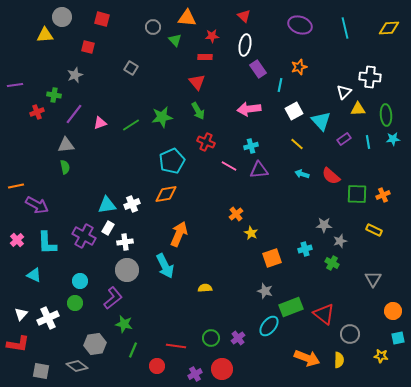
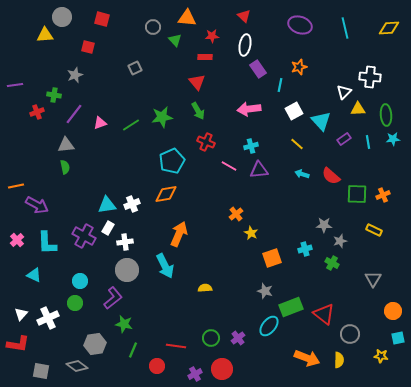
gray square at (131, 68): moved 4 px right; rotated 32 degrees clockwise
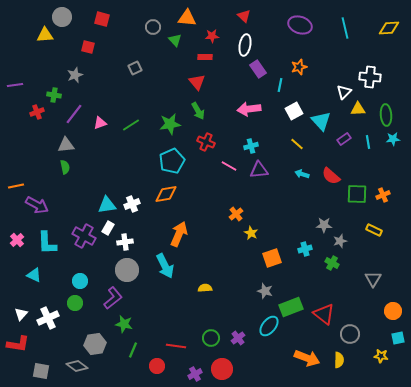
green star at (162, 117): moved 8 px right, 7 px down
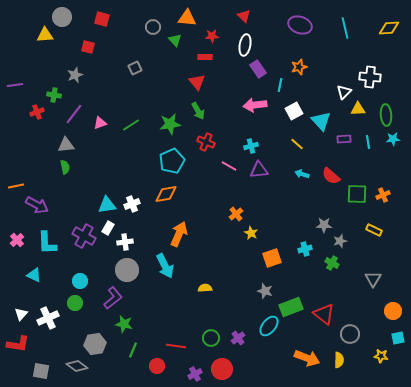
pink arrow at (249, 109): moved 6 px right, 4 px up
purple rectangle at (344, 139): rotated 32 degrees clockwise
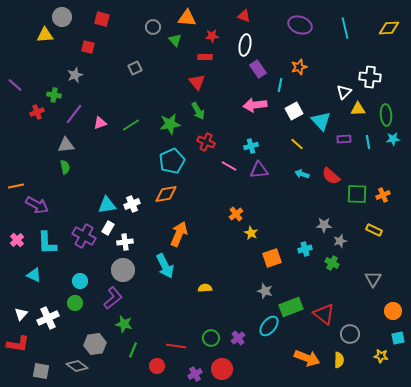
red triangle at (244, 16): rotated 24 degrees counterclockwise
purple line at (15, 85): rotated 49 degrees clockwise
gray circle at (127, 270): moved 4 px left
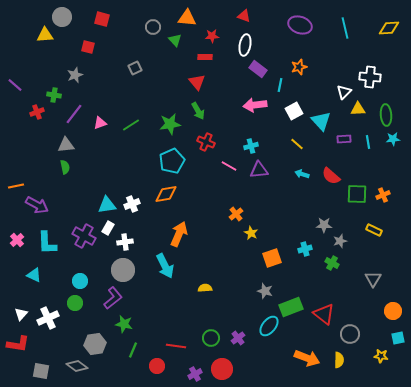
purple rectangle at (258, 69): rotated 18 degrees counterclockwise
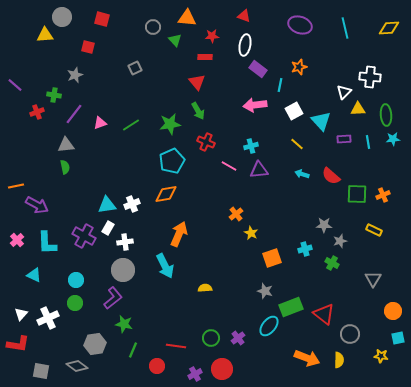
cyan circle at (80, 281): moved 4 px left, 1 px up
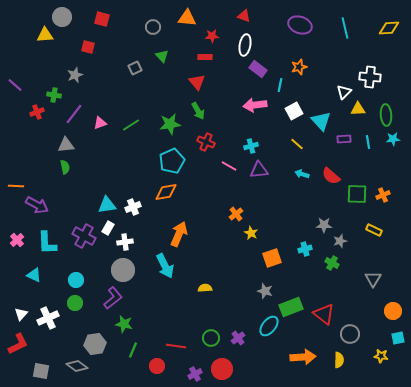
green triangle at (175, 40): moved 13 px left, 16 px down
orange line at (16, 186): rotated 14 degrees clockwise
orange diamond at (166, 194): moved 2 px up
white cross at (132, 204): moved 1 px right, 3 px down
red L-shape at (18, 344): rotated 35 degrees counterclockwise
orange arrow at (307, 358): moved 4 px left, 1 px up; rotated 25 degrees counterclockwise
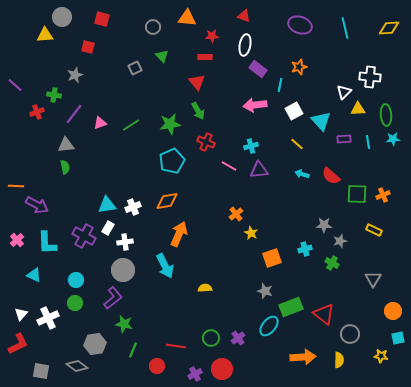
orange diamond at (166, 192): moved 1 px right, 9 px down
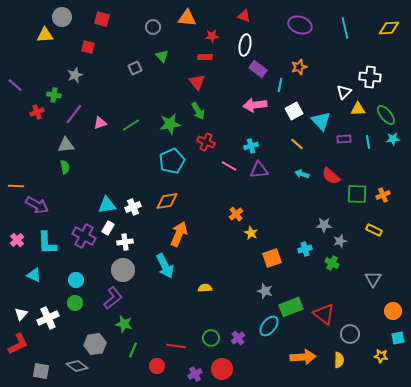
green ellipse at (386, 115): rotated 35 degrees counterclockwise
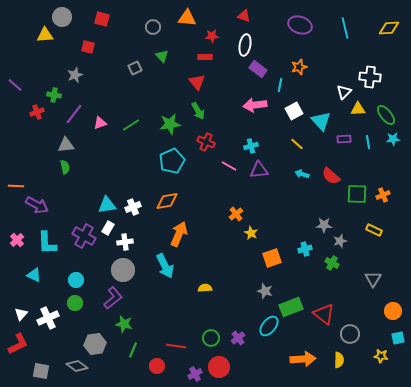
orange arrow at (303, 357): moved 2 px down
red circle at (222, 369): moved 3 px left, 2 px up
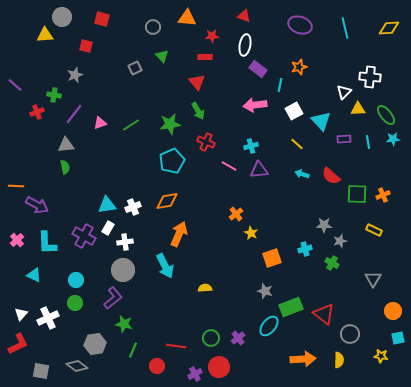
red square at (88, 47): moved 2 px left, 1 px up
